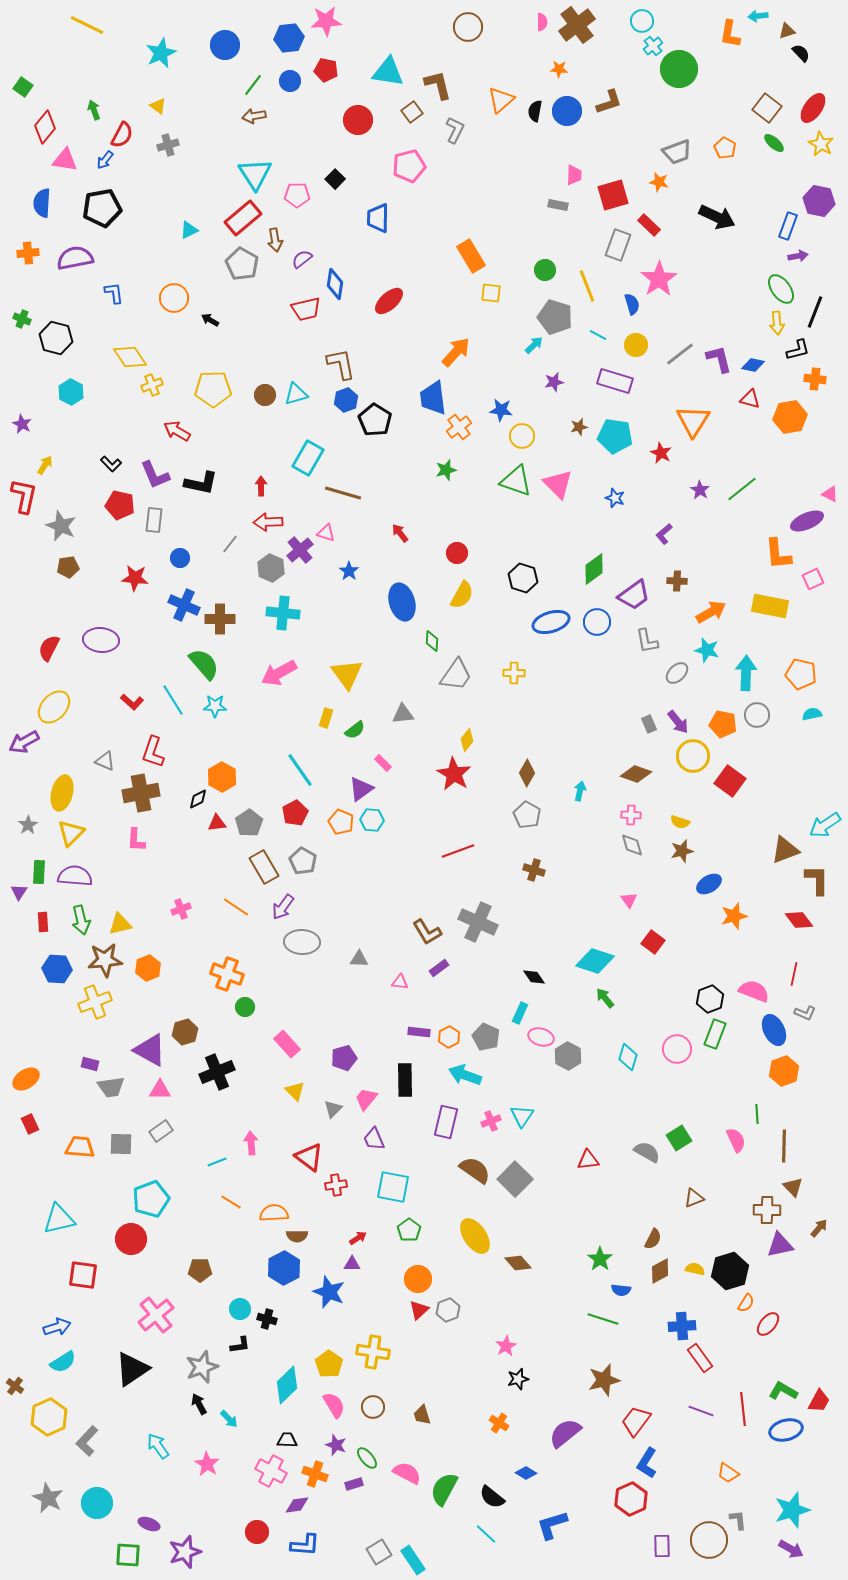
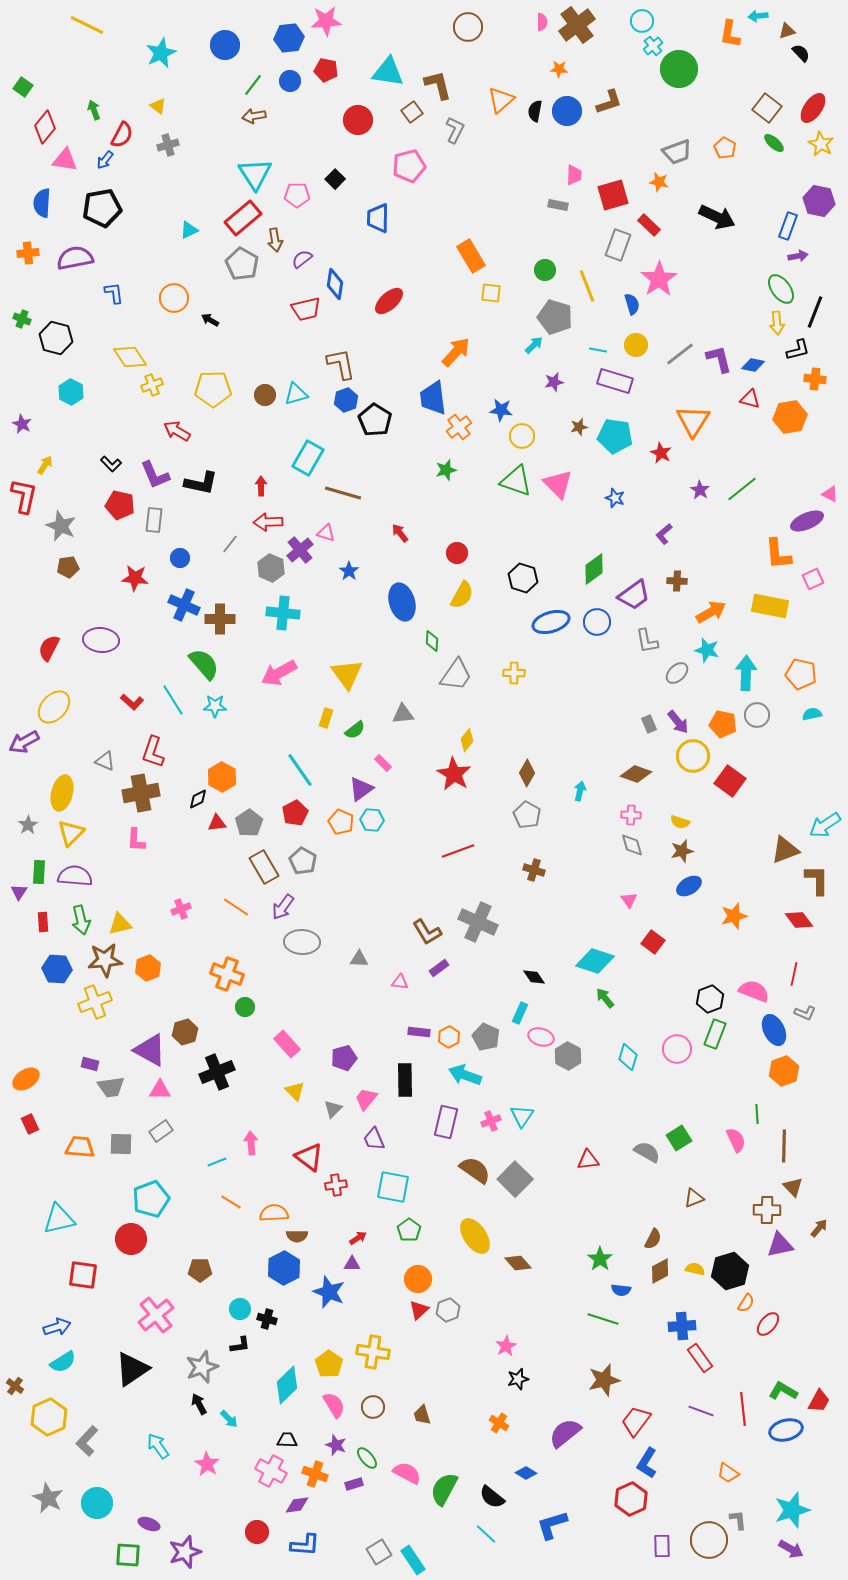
cyan line at (598, 335): moved 15 px down; rotated 18 degrees counterclockwise
blue ellipse at (709, 884): moved 20 px left, 2 px down
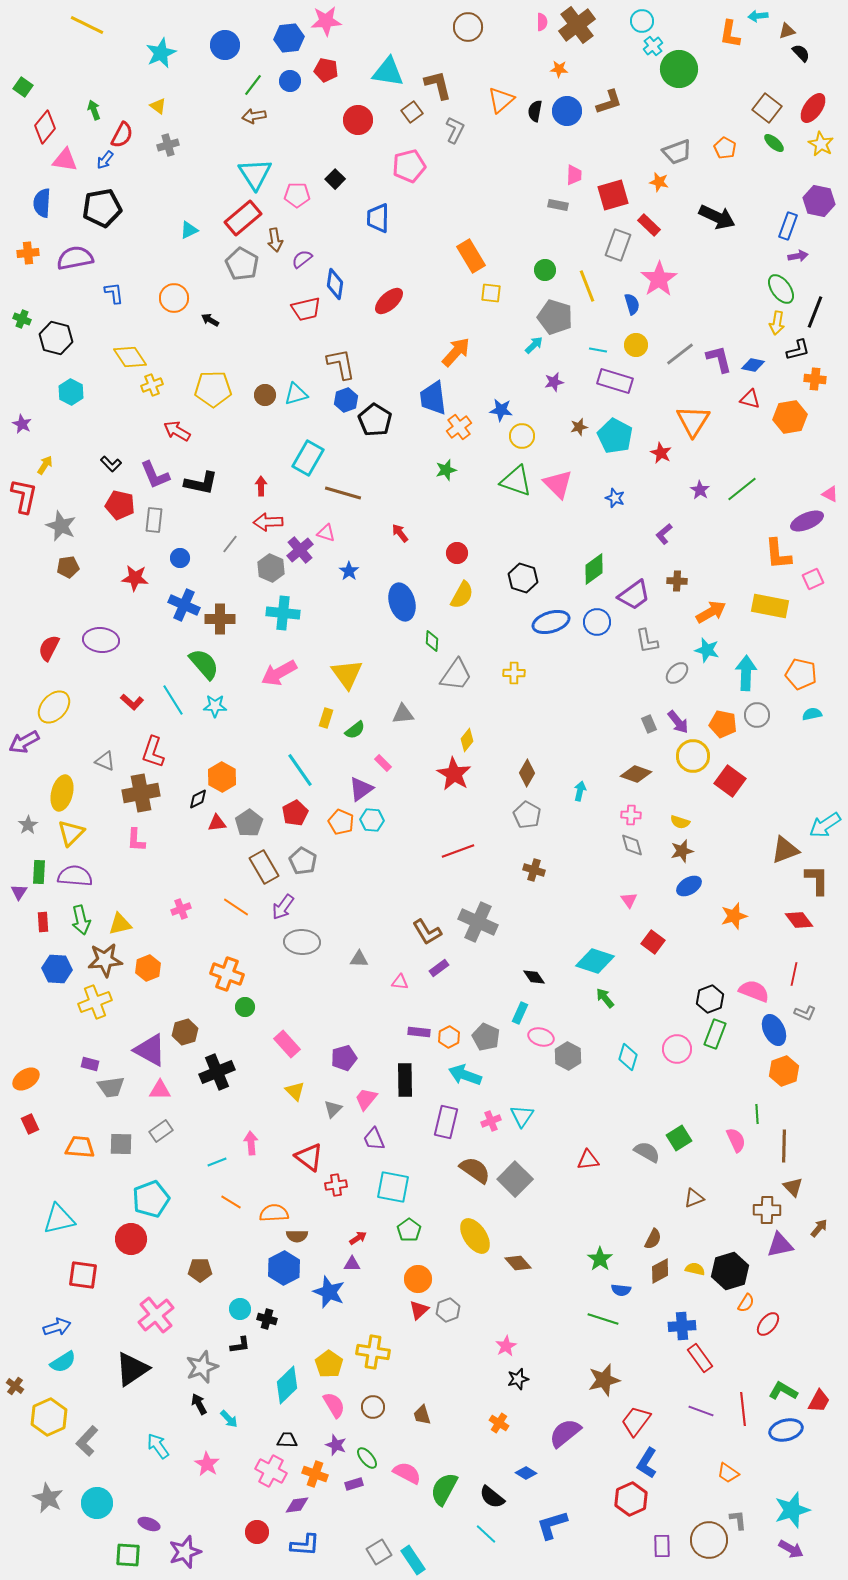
yellow arrow at (777, 323): rotated 15 degrees clockwise
cyan pentagon at (615, 436): rotated 20 degrees clockwise
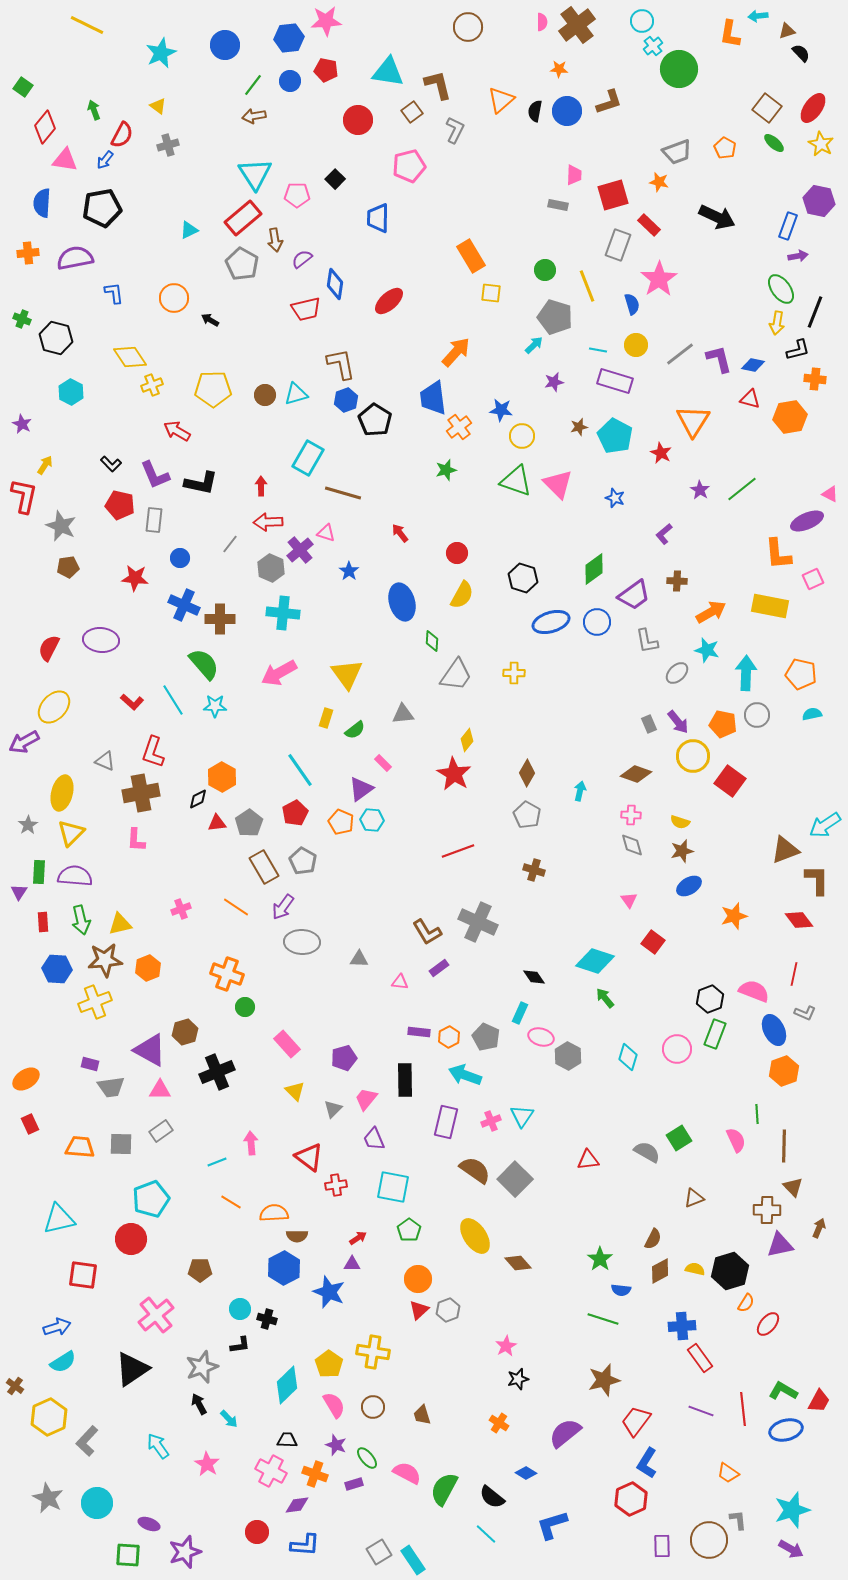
brown arrow at (819, 1228): rotated 18 degrees counterclockwise
